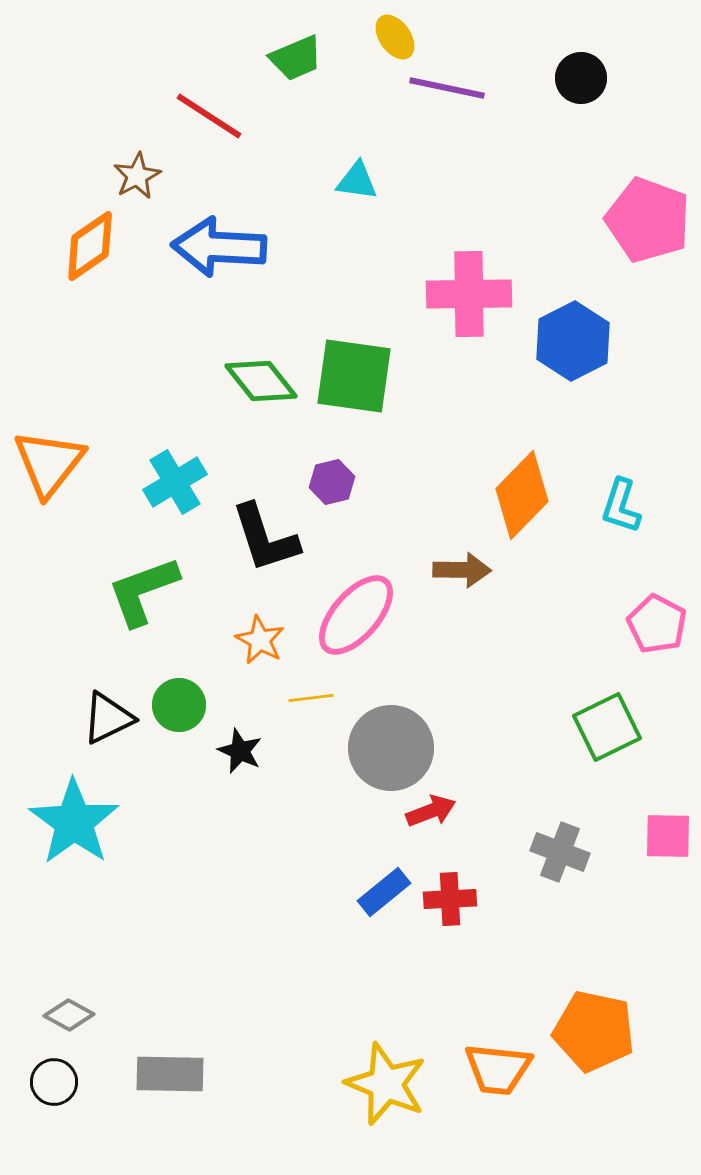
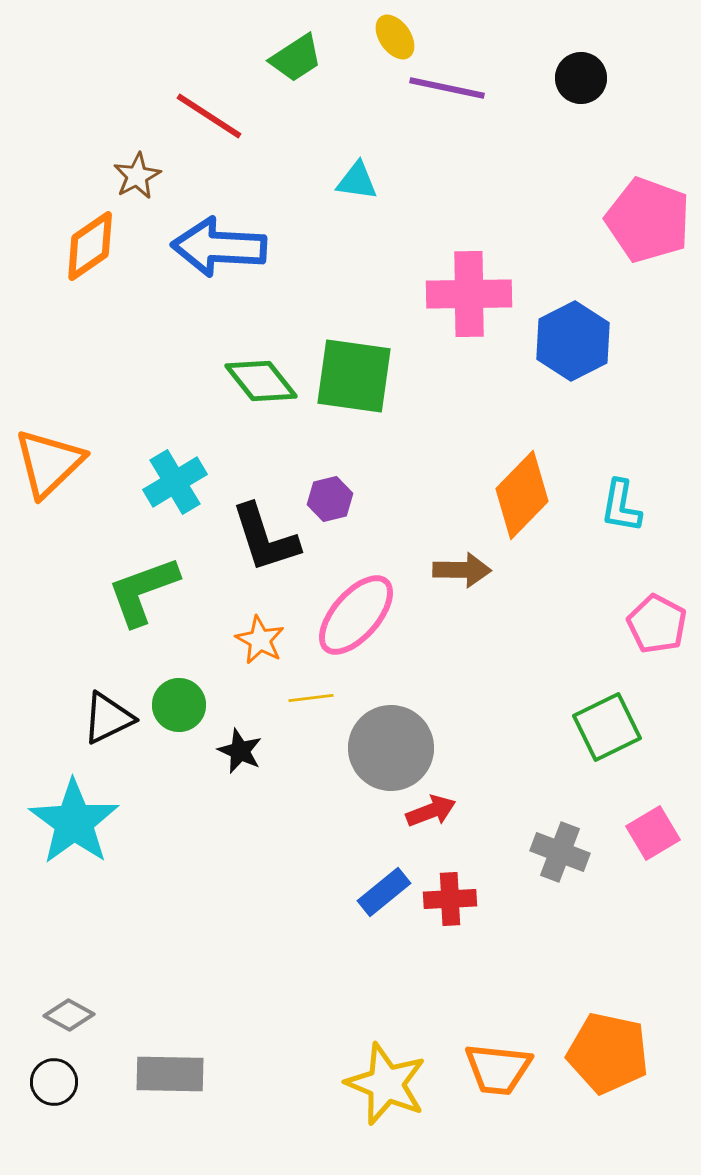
green trapezoid at (296, 58): rotated 10 degrees counterclockwise
orange triangle at (49, 463): rotated 8 degrees clockwise
purple hexagon at (332, 482): moved 2 px left, 17 px down
cyan L-shape at (621, 506): rotated 8 degrees counterclockwise
pink square at (668, 836): moved 15 px left, 3 px up; rotated 32 degrees counterclockwise
orange pentagon at (594, 1031): moved 14 px right, 22 px down
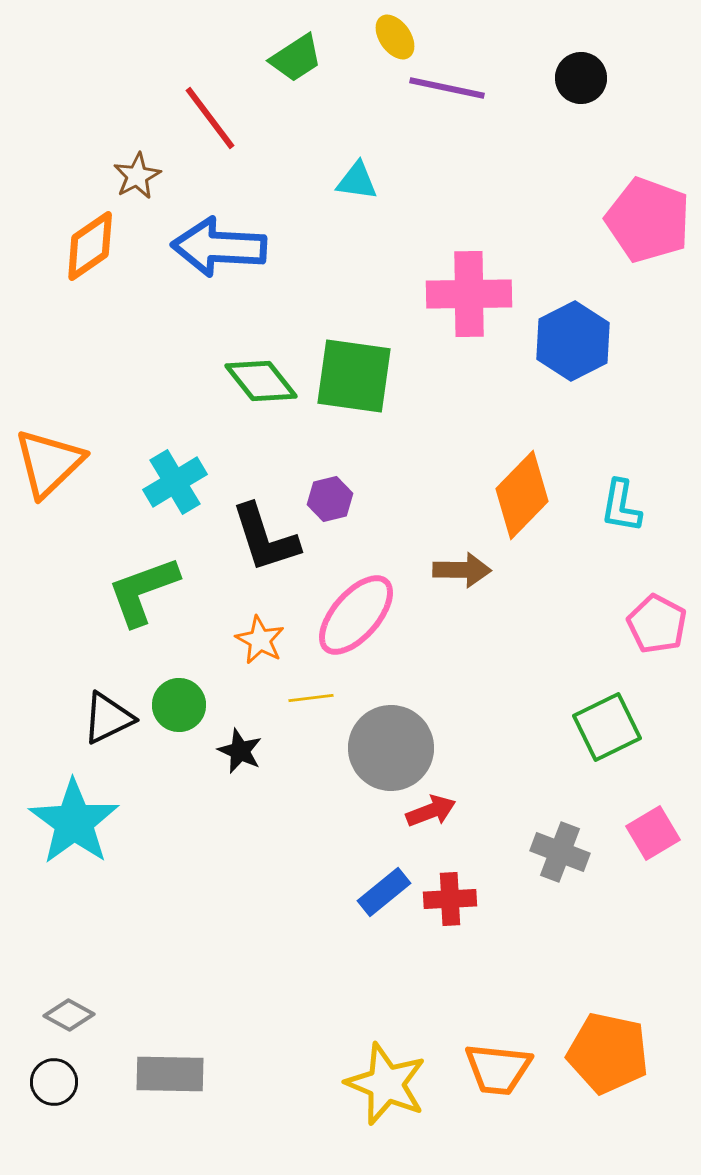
red line at (209, 116): moved 1 px right, 2 px down; rotated 20 degrees clockwise
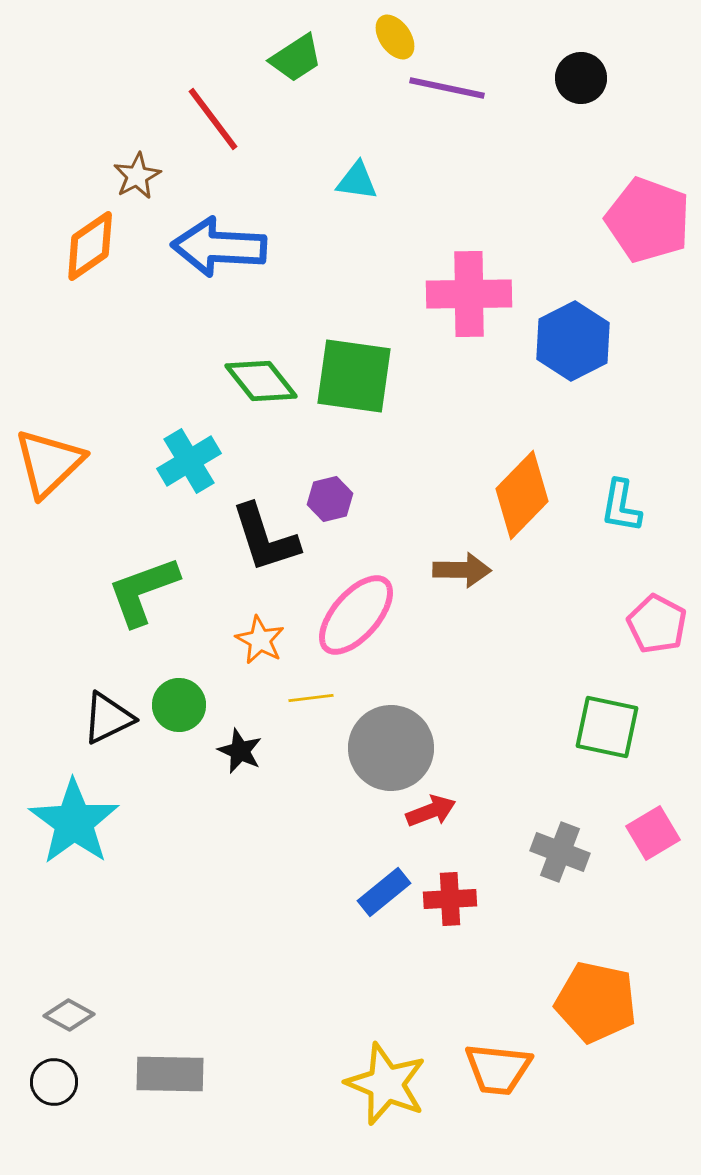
red line at (210, 118): moved 3 px right, 1 px down
cyan cross at (175, 482): moved 14 px right, 21 px up
green square at (607, 727): rotated 38 degrees clockwise
orange pentagon at (608, 1053): moved 12 px left, 51 px up
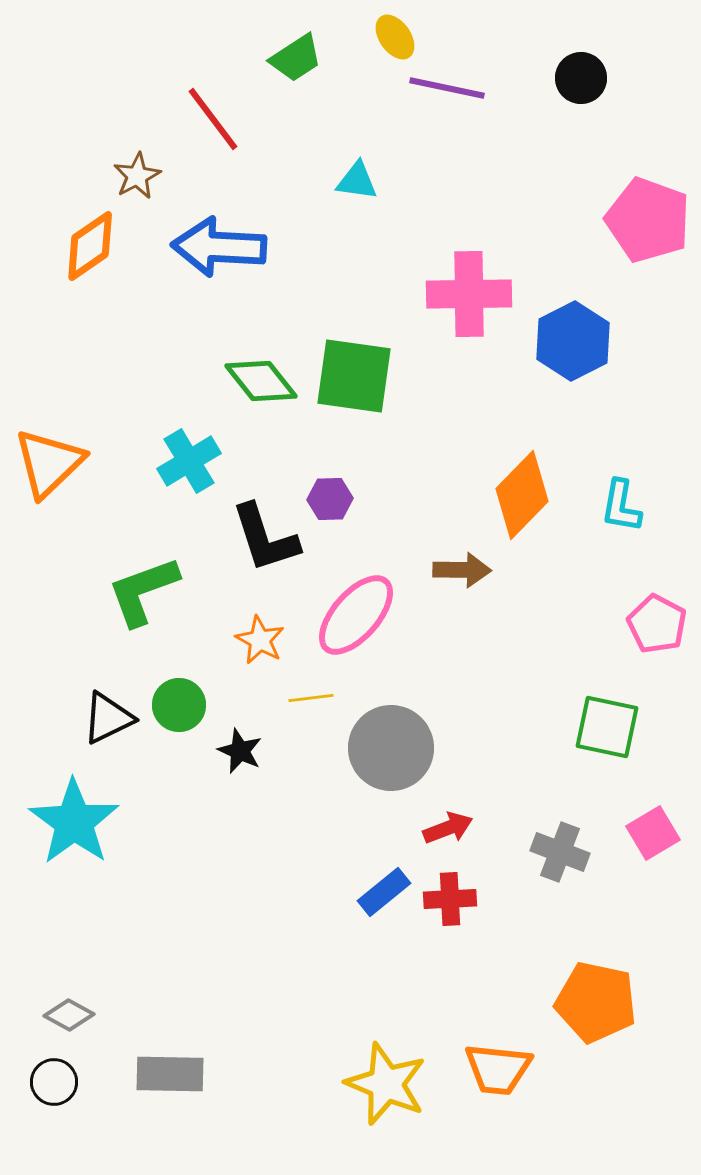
purple hexagon at (330, 499): rotated 12 degrees clockwise
red arrow at (431, 811): moved 17 px right, 17 px down
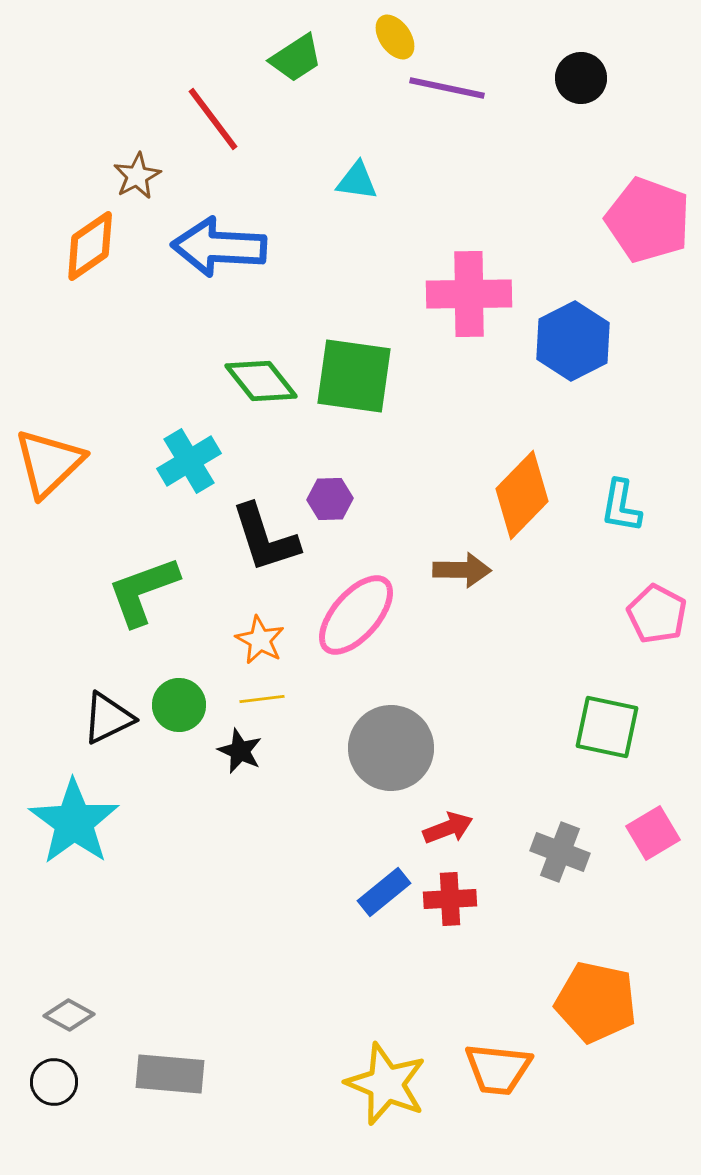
pink pentagon at (657, 624): moved 10 px up
yellow line at (311, 698): moved 49 px left, 1 px down
gray rectangle at (170, 1074): rotated 4 degrees clockwise
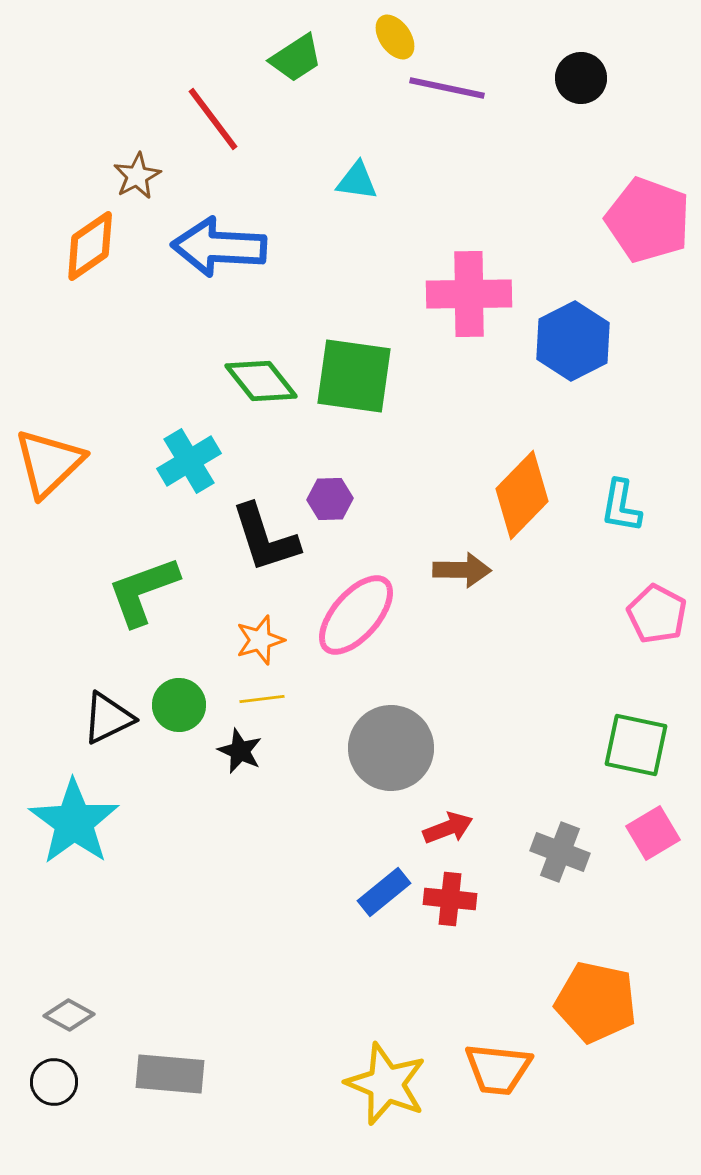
orange star at (260, 640): rotated 27 degrees clockwise
green square at (607, 727): moved 29 px right, 18 px down
red cross at (450, 899): rotated 9 degrees clockwise
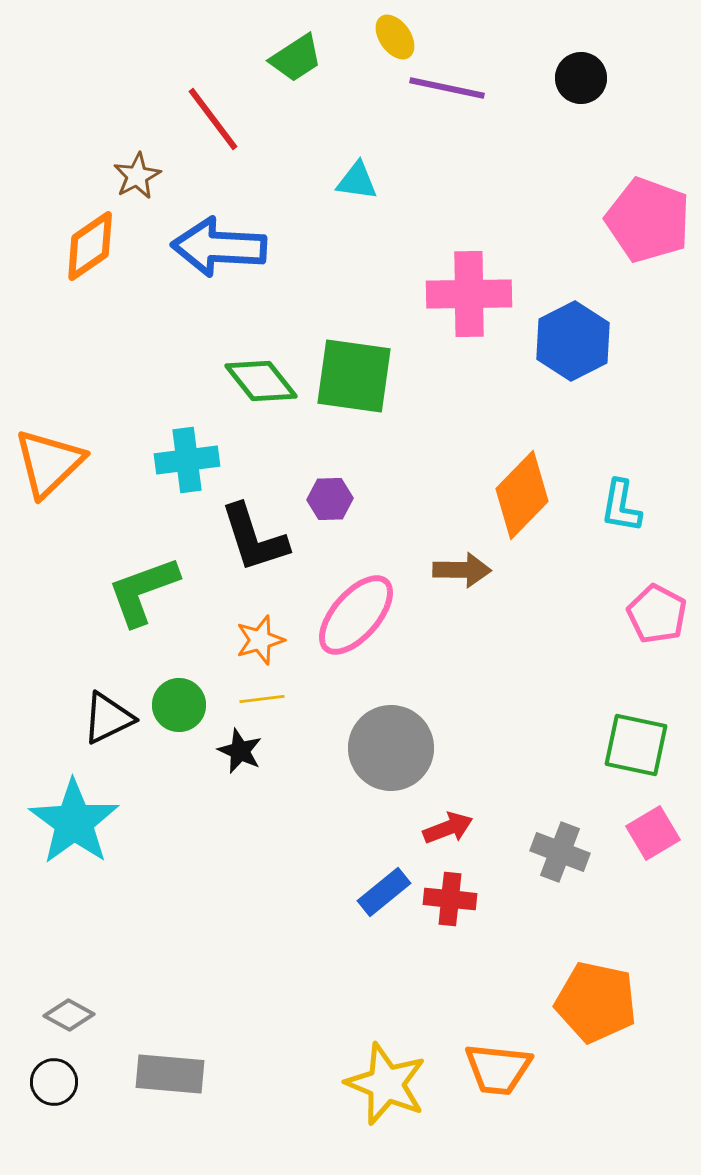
cyan cross at (189, 461): moved 2 px left, 1 px up; rotated 24 degrees clockwise
black L-shape at (265, 538): moved 11 px left
